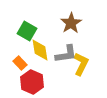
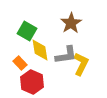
gray L-shape: moved 1 px down
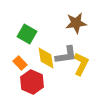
brown star: moved 5 px right; rotated 25 degrees clockwise
green square: moved 3 px down
yellow diamond: moved 6 px right, 8 px down
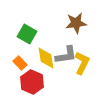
yellow L-shape: moved 1 px right, 1 px up
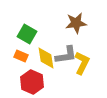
orange rectangle: moved 1 px right, 7 px up; rotated 24 degrees counterclockwise
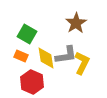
brown star: rotated 25 degrees counterclockwise
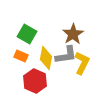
brown star: moved 3 px left, 11 px down
yellow diamond: rotated 20 degrees clockwise
red hexagon: moved 3 px right, 1 px up
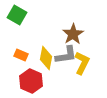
green square: moved 10 px left, 19 px up
orange rectangle: moved 1 px up
red hexagon: moved 4 px left
